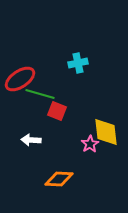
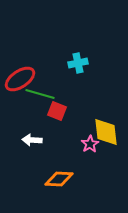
white arrow: moved 1 px right
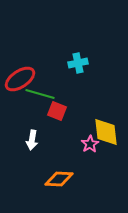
white arrow: rotated 84 degrees counterclockwise
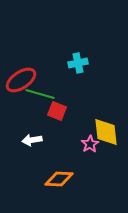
red ellipse: moved 1 px right, 1 px down
white arrow: rotated 72 degrees clockwise
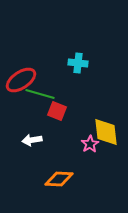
cyan cross: rotated 18 degrees clockwise
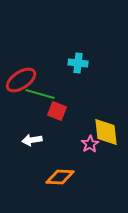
orange diamond: moved 1 px right, 2 px up
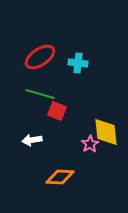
red ellipse: moved 19 px right, 23 px up
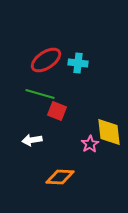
red ellipse: moved 6 px right, 3 px down
yellow diamond: moved 3 px right
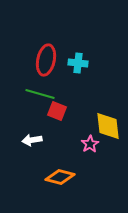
red ellipse: rotated 44 degrees counterclockwise
yellow diamond: moved 1 px left, 6 px up
orange diamond: rotated 12 degrees clockwise
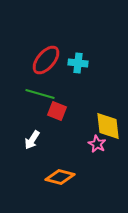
red ellipse: rotated 28 degrees clockwise
white arrow: rotated 48 degrees counterclockwise
pink star: moved 7 px right; rotated 12 degrees counterclockwise
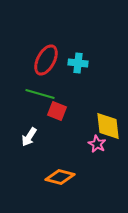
red ellipse: rotated 12 degrees counterclockwise
white arrow: moved 3 px left, 3 px up
